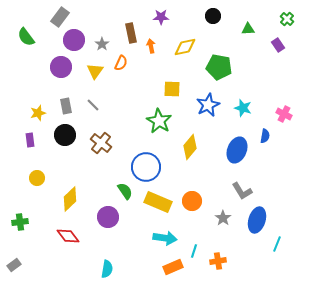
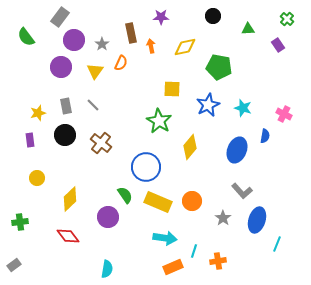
green semicircle at (125, 191): moved 4 px down
gray L-shape at (242, 191): rotated 10 degrees counterclockwise
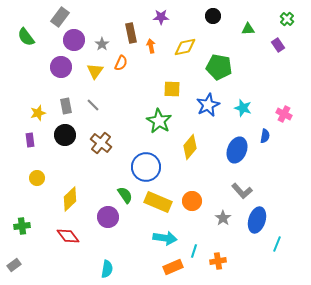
green cross at (20, 222): moved 2 px right, 4 px down
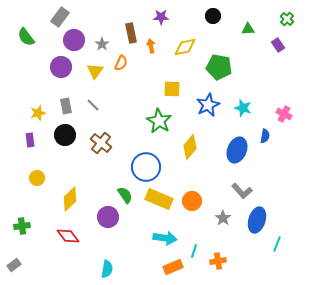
yellow rectangle at (158, 202): moved 1 px right, 3 px up
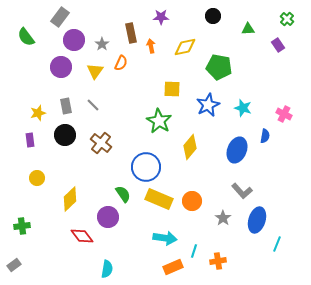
green semicircle at (125, 195): moved 2 px left, 1 px up
red diamond at (68, 236): moved 14 px right
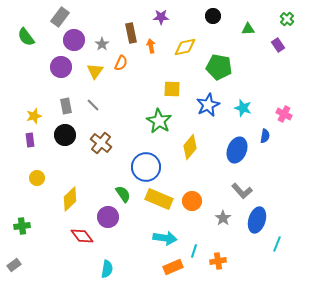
yellow star at (38, 113): moved 4 px left, 3 px down
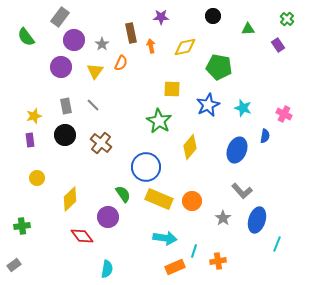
orange rectangle at (173, 267): moved 2 px right
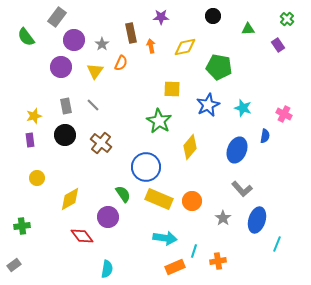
gray rectangle at (60, 17): moved 3 px left
gray L-shape at (242, 191): moved 2 px up
yellow diamond at (70, 199): rotated 15 degrees clockwise
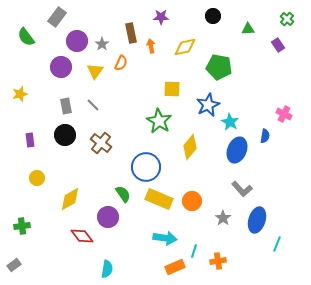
purple circle at (74, 40): moved 3 px right, 1 px down
cyan star at (243, 108): moved 13 px left, 14 px down; rotated 12 degrees clockwise
yellow star at (34, 116): moved 14 px left, 22 px up
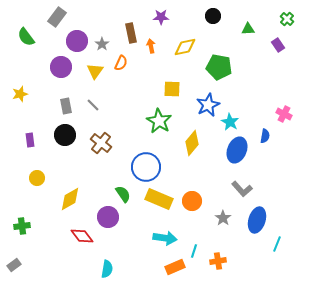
yellow diamond at (190, 147): moved 2 px right, 4 px up
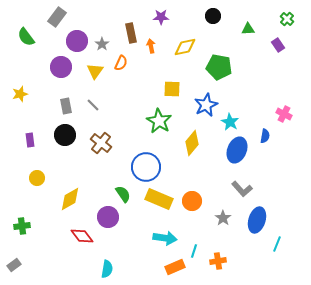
blue star at (208, 105): moved 2 px left
